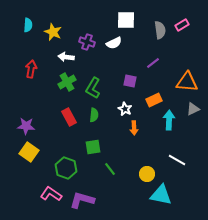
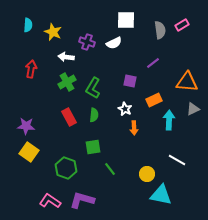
pink L-shape: moved 1 px left, 7 px down
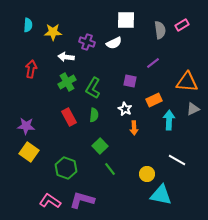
yellow star: rotated 24 degrees counterclockwise
green square: moved 7 px right, 1 px up; rotated 35 degrees counterclockwise
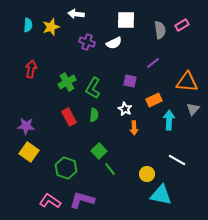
yellow star: moved 2 px left, 5 px up; rotated 18 degrees counterclockwise
white arrow: moved 10 px right, 43 px up
gray triangle: rotated 24 degrees counterclockwise
green square: moved 1 px left, 5 px down
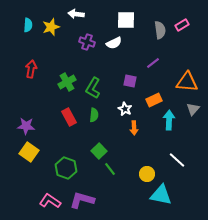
white line: rotated 12 degrees clockwise
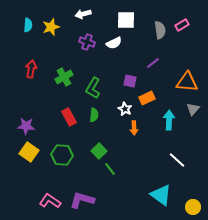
white arrow: moved 7 px right; rotated 21 degrees counterclockwise
green cross: moved 3 px left, 5 px up
orange rectangle: moved 7 px left, 2 px up
green hexagon: moved 4 px left, 13 px up; rotated 15 degrees counterclockwise
yellow circle: moved 46 px right, 33 px down
cyan triangle: rotated 25 degrees clockwise
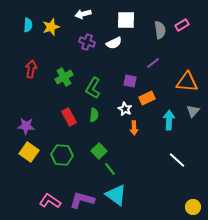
gray triangle: moved 2 px down
cyan triangle: moved 45 px left
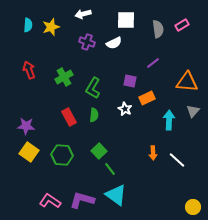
gray semicircle: moved 2 px left, 1 px up
red arrow: moved 2 px left, 1 px down; rotated 30 degrees counterclockwise
orange arrow: moved 19 px right, 25 px down
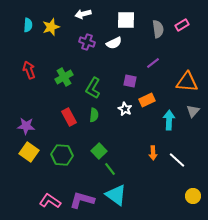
orange rectangle: moved 2 px down
yellow circle: moved 11 px up
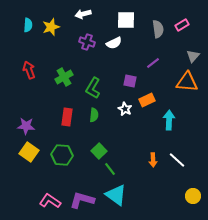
gray triangle: moved 55 px up
red rectangle: moved 2 px left; rotated 36 degrees clockwise
orange arrow: moved 7 px down
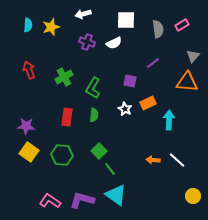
orange rectangle: moved 1 px right, 3 px down
orange arrow: rotated 96 degrees clockwise
